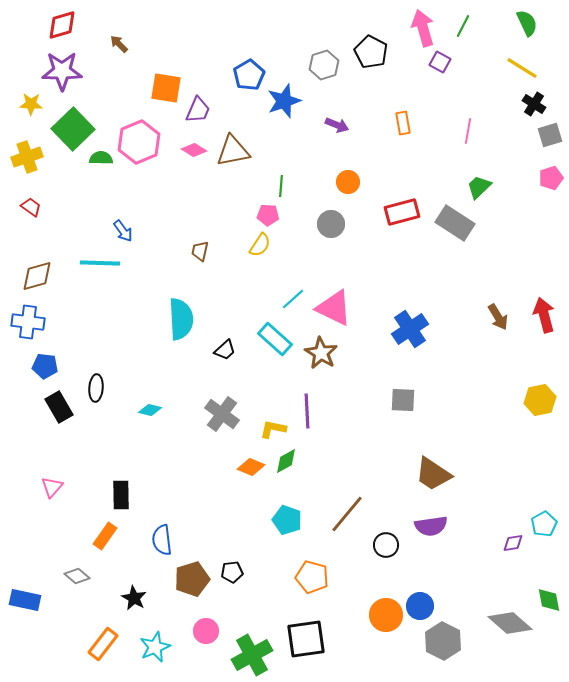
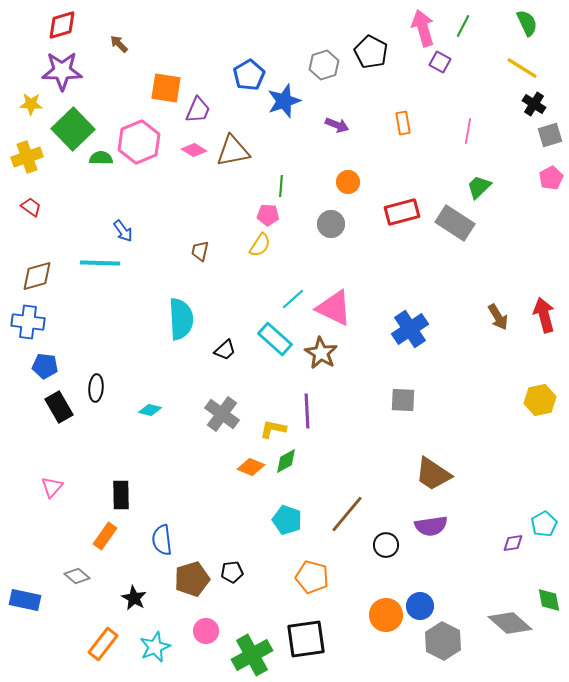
pink pentagon at (551, 178): rotated 10 degrees counterclockwise
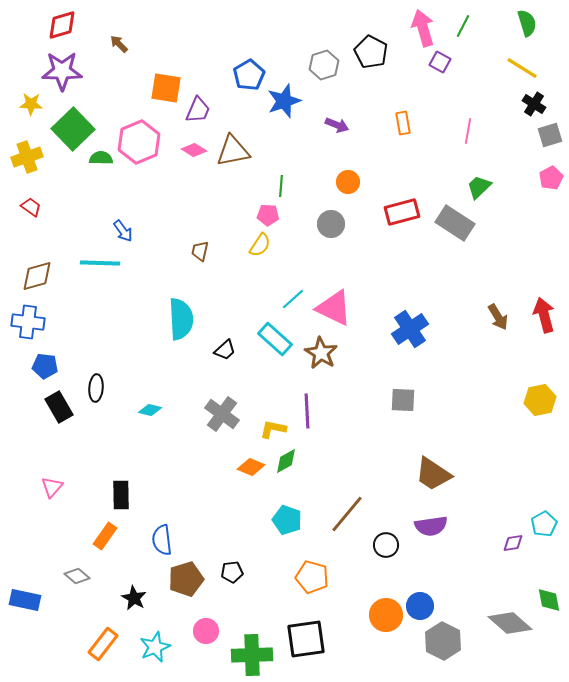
green semicircle at (527, 23): rotated 8 degrees clockwise
brown pentagon at (192, 579): moved 6 px left
green cross at (252, 655): rotated 27 degrees clockwise
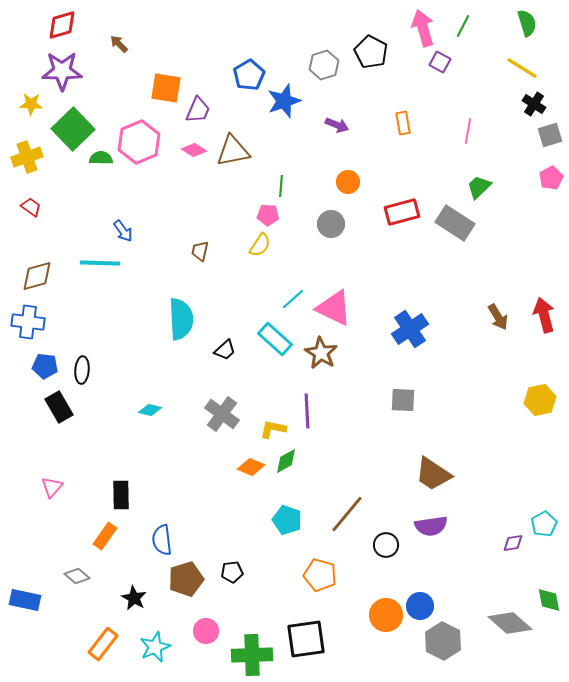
black ellipse at (96, 388): moved 14 px left, 18 px up
orange pentagon at (312, 577): moved 8 px right, 2 px up
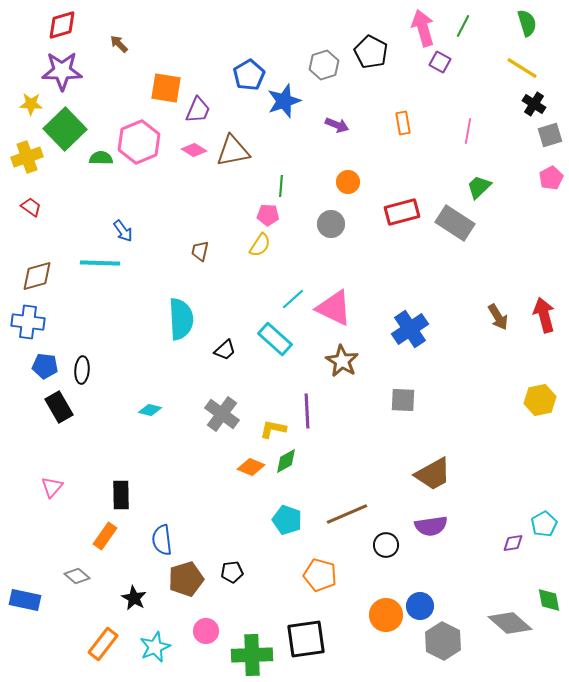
green square at (73, 129): moved 8 px left
brown star at (321, 353): moved 21 px right, 8 px down
brown trapezoid at (433, 474): rotated 63 degrees counterclockwise
brown line at (347, 514): rotated 27 degrees clockwise
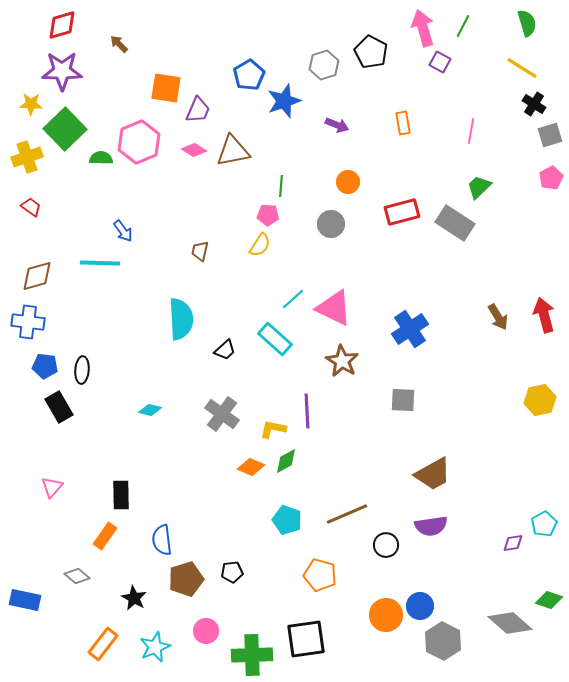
pink line at (468, 131): moved 3 px right
green diamond at (549, 600): rotated 60 degrees counterclockwise
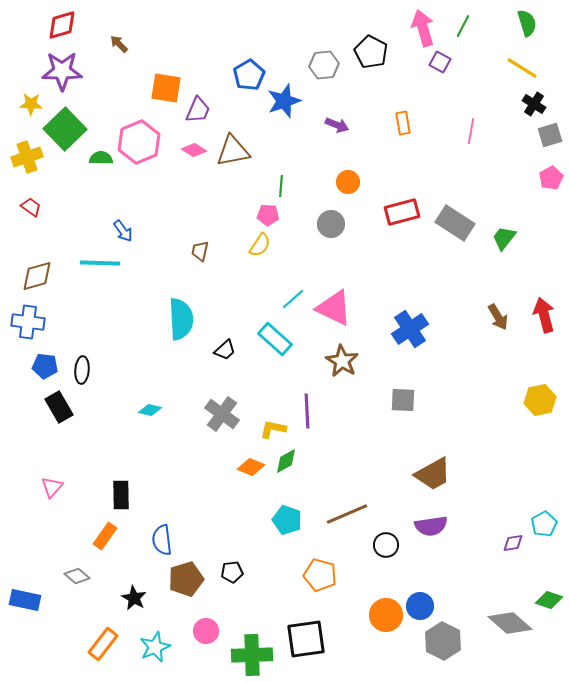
gray hexagon at (324, 65): rotated 12 degrees clockwise
green trapezoid at (479, 187): moved 25 px right, 51 px down; rotated 8 degrees counterclockwise
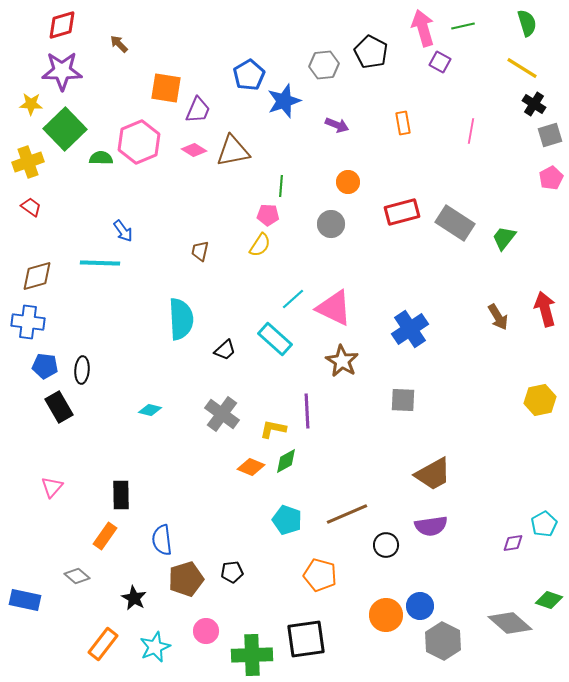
green line at (463, 26): rotated 50 degrees clockwise
yellow cross at (27, 157): moved 1 px right, 5 px down
red arrow at (544, 315): moved 1 px right, 6 px up
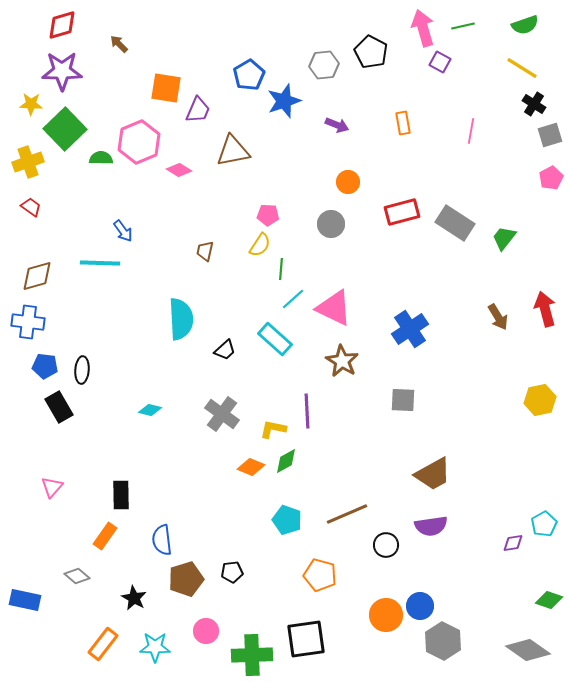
green semicircle at (527, 23): moved 2 px left, 2 px down; rotated 88 degrees clockwise
pink diamond at (194, 150): moved 15 px left, 20 px down
green line at (281, 186): moved 83 px down
brown trapezoid at (200, 251): moved 5 px right
gray diamond at (510, 623): moved 18 px right, 27 px down; rotated 6 degrees counterclockwise
cyan star at (155, 647): rotated 24 degrees clockwise
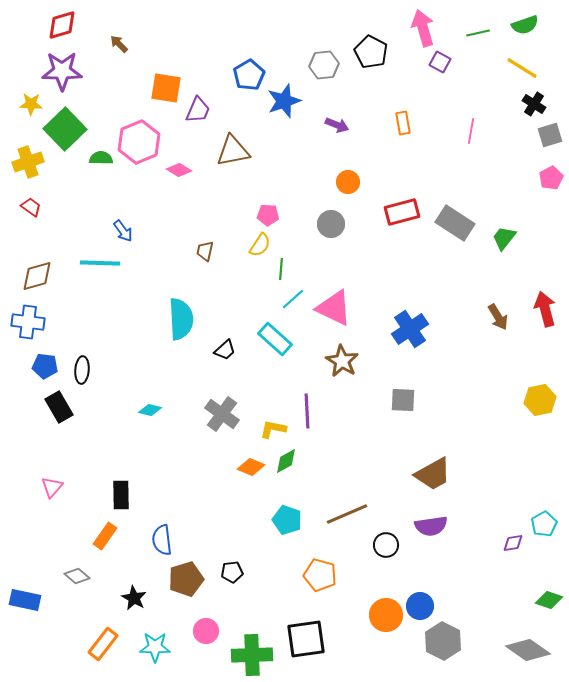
green line at (463, 26): moved 15 px right, 7 px down
